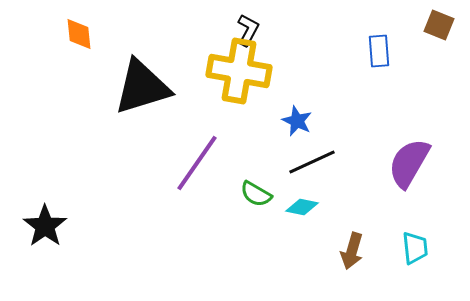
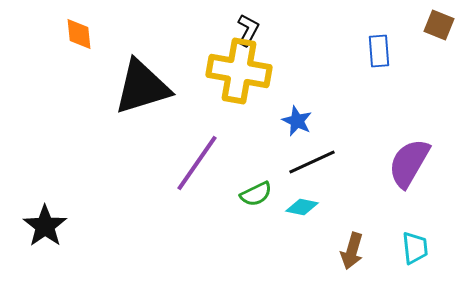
green semicircle: rotated 56 degrees counterclockwise
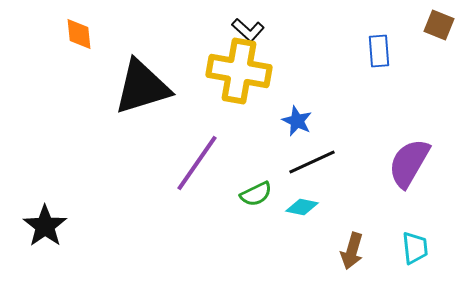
black L-shape: rotated 104 degrees clockwise
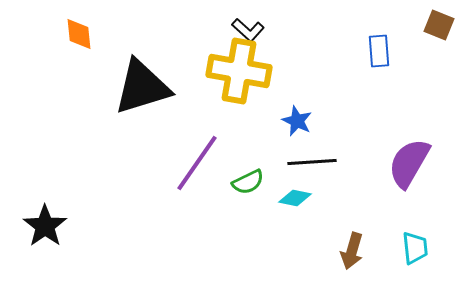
black line: rotated 21 degrees clockwise
green semicircle: moved 8 px left, 12 px up
cyan diamond: moved 7 px left, 9 px up
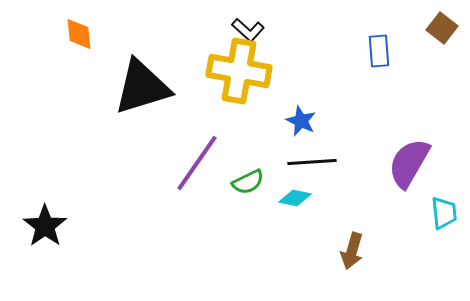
brown square: moved 3 px right, 3 px down; rotated 16 degrees clockwise
blue star: moved 4 px right
cyan trapezoid: moved 29 px right, 35 px up
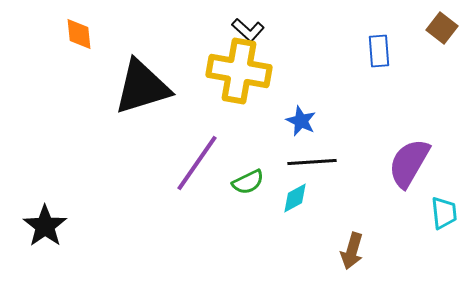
cyan diamond: rotated 40 degrees counterclockwise
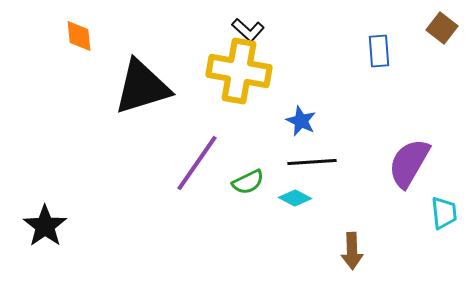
orange diamond: moved 2 px down
cyan diamond: rotated 56 degrees clockwise
brown arrow: rotated 18 degrees counterclockwise
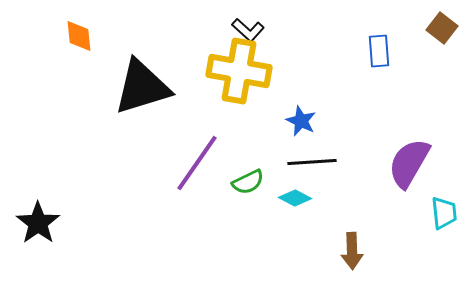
black star: moved 7 px left, 3 px up
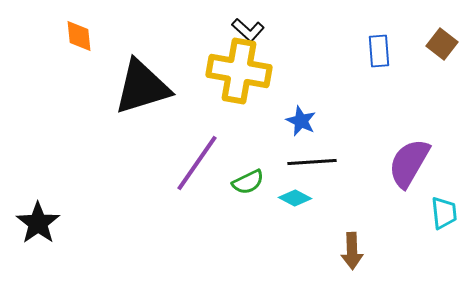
brown square: moved 16 px down
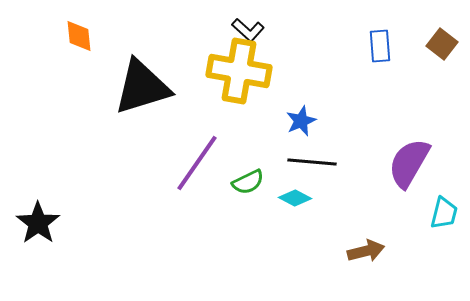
blue rectangle: moved 1 px right, 5 px up
blue star: rotated 24 degrees clockwise
black line: rotated 9 degrees clockwise
cyan trapezoid: rotated 20 degrees clockwise
brown arrow: moved 14 px right; rotated 102 degrees counterclockwise
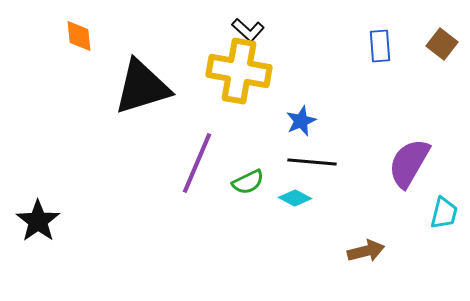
purple line: rotated 12 degrees counterclockwise
black star: moved 2 px up
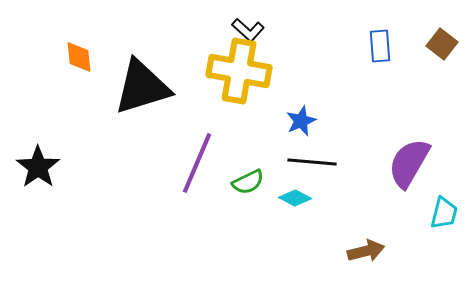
orange diamond: moved 21 px down
black star: moved 54 px up
